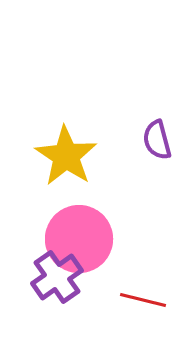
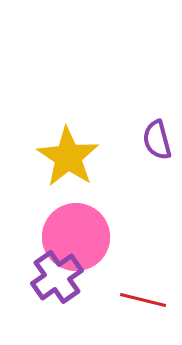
yellow star: moved 2 px right, 1 px down
pink circle: moved 3 px left, 2 px up
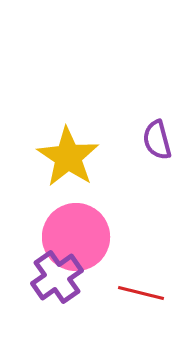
red line: moved 2 px left, 7 px up
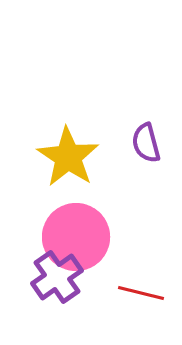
purple semicircle: moved 11 px left, 3 px down
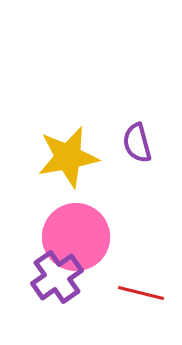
purple semicircle: moved 9 px left
yellow star: rotated 28 degrees clockwise
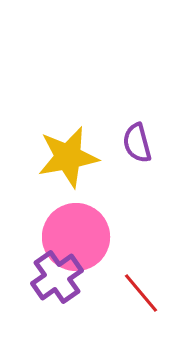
red line: rotated 36 degrees clockwise
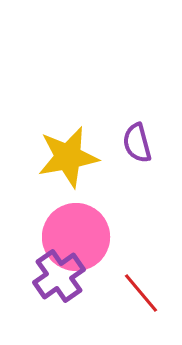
purple cross: moved 2 px right, 1 px up
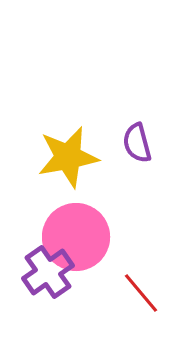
purple cross: moved 11 px left, 4 px up
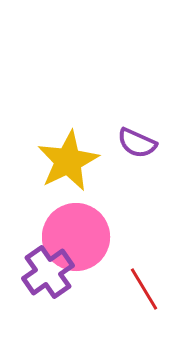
purple semicircle: rotated 51 degrees counterclockwise
yellow star: moved 4 px down; rotated 16 degrees counterclockwise
red line: moved 3 px right, 4 px up; rotated 9 degrees clockwise
